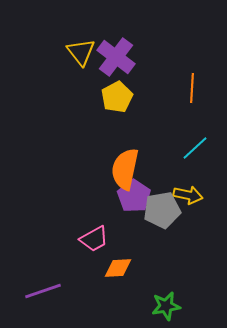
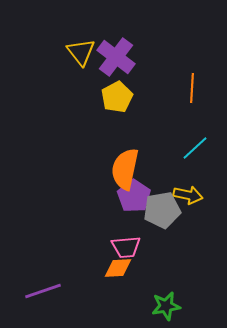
pink trapezoid: moved 32 px right, 8 px down; rotated 24 degrees clockwise
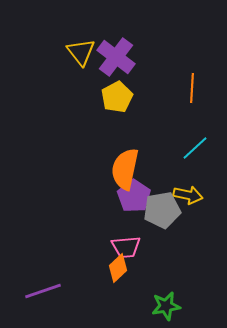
orange diamond: rotated 40 degrees counterclockwise
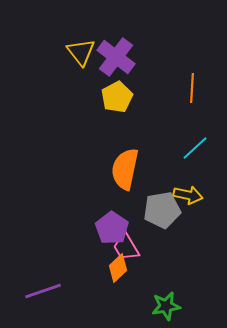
purple pentagon: moved 22 px left, 32 px down
pink trapezoid: rotated 64 degrees clockwise
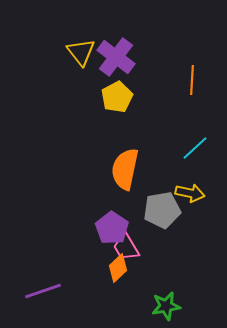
orange line: moved 8 px up
yellow arrow: moved 2 px right, 2 px up
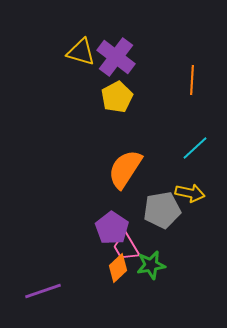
yellow triangle: rotated 36 degrees counterclockwise
orange semicircle: rotated 21 degrees clockwise
green star: moved 15 px left, 41 px up
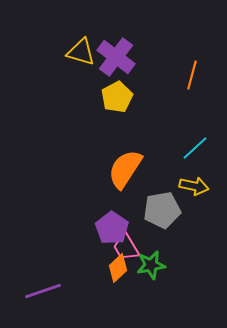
orange line: moved 5 px up; rotated 12 degrees clockwise
yellow arrow: moved 4 px right, 7 px up
